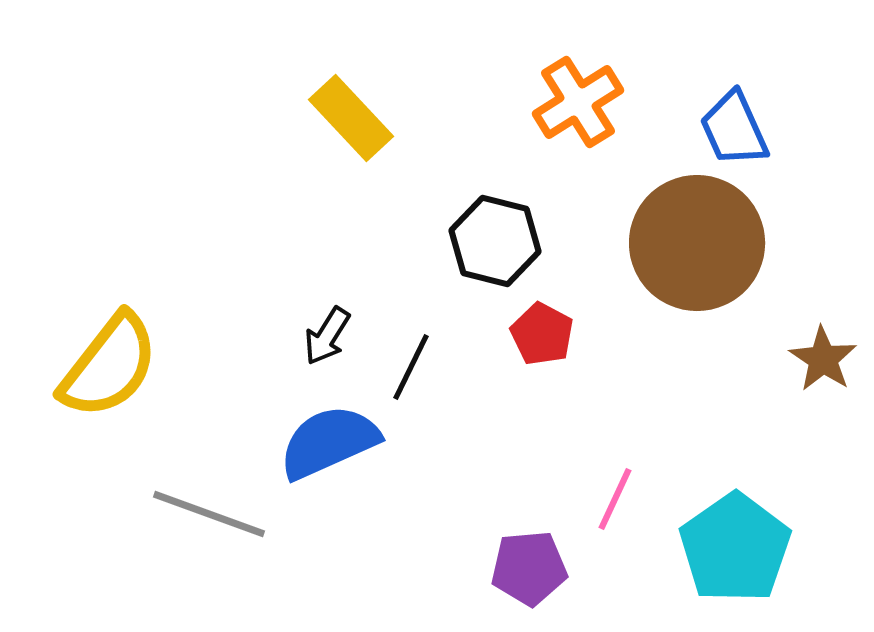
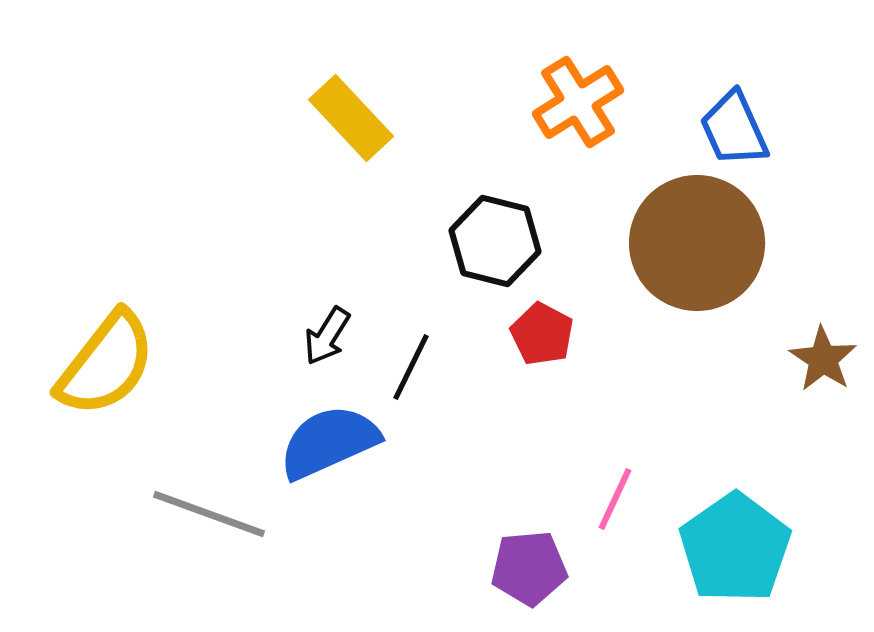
yellow semicircle: moved 3 px left, 2 px up
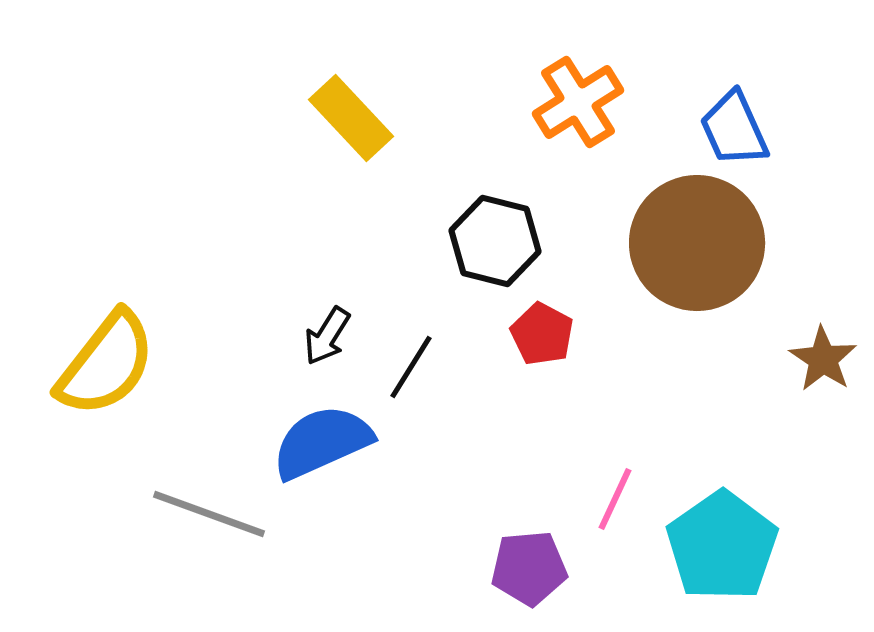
black line: rotated 6 degrees clockwise
blue semicircle: moved 7 px left
cyan pentagon: moved 13 px left, 2 px up
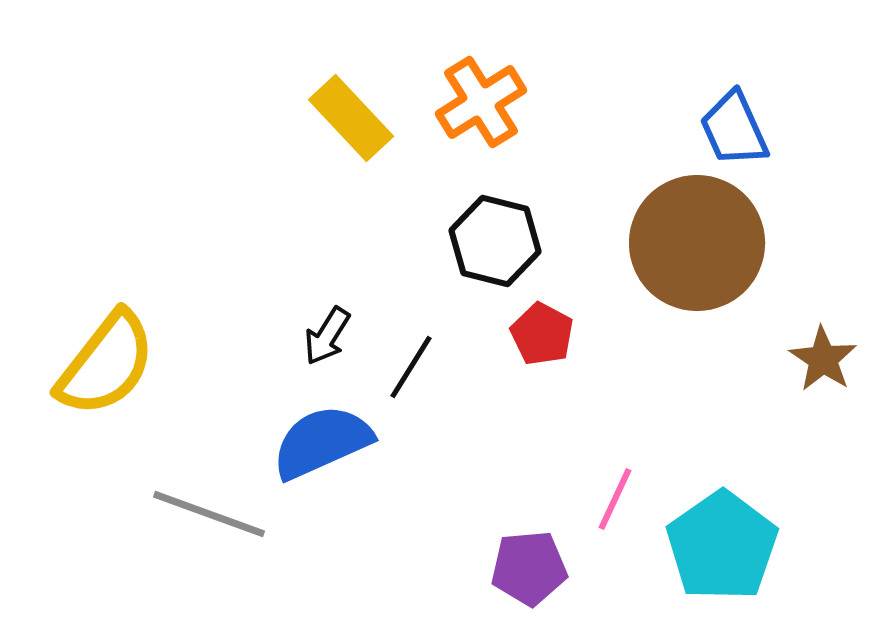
orange cross: moved 97 px left
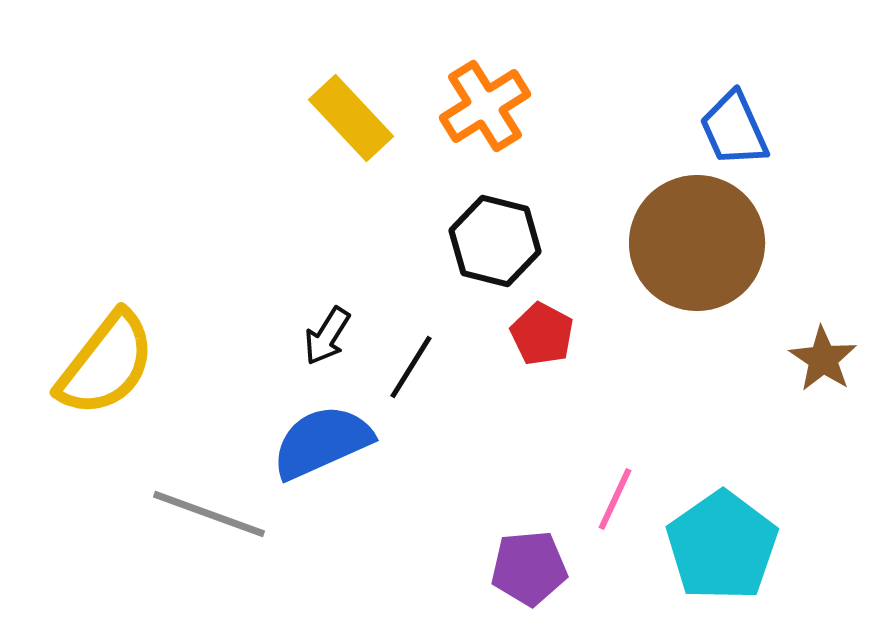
orange cross: moved 4 px right, 4 px down
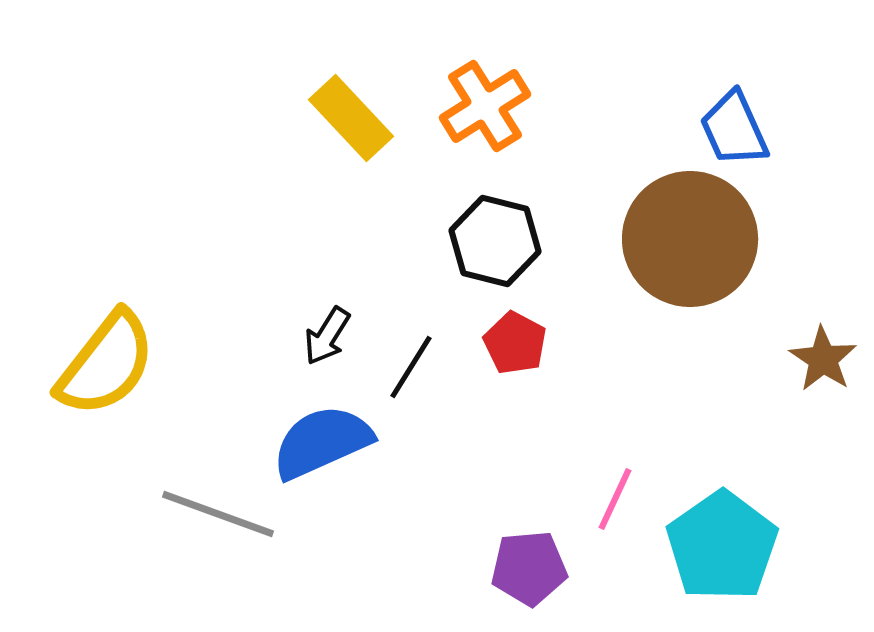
brown circle: moved 7 px left, 4 px up
red pentagon: moved 27 px left, 9 px down
gray line: moved 9 px right
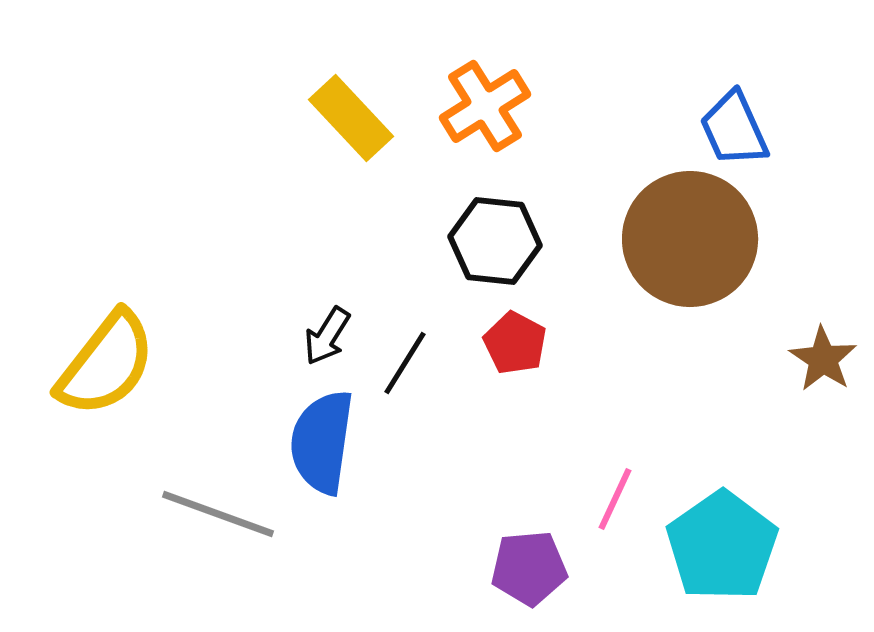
black hexagon: rotated 8 degrees counterclockwise
black line: moved 6 px left, 4 px up
blue semicircle: rotated 58 degrees counterclockwise
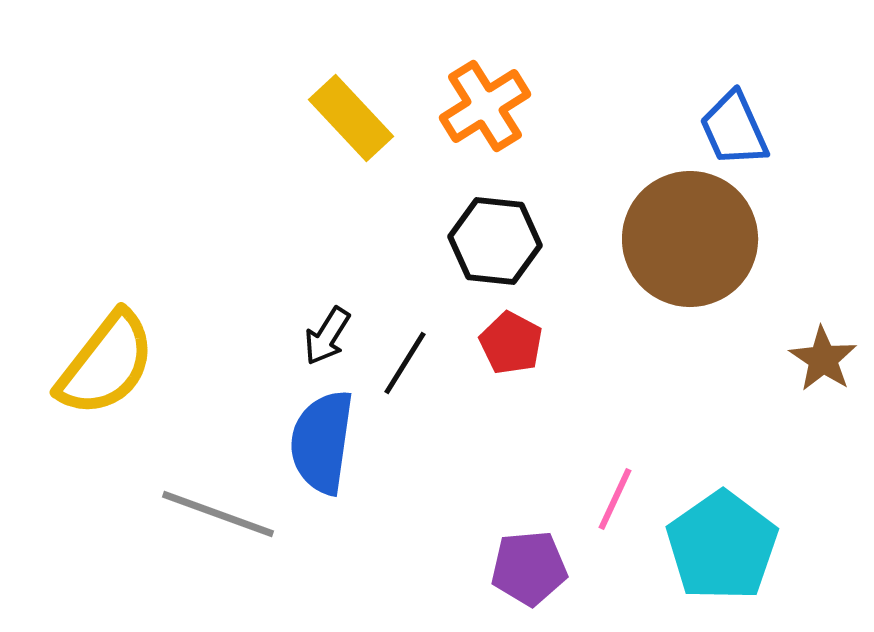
red pentagon: moved 4 px left
